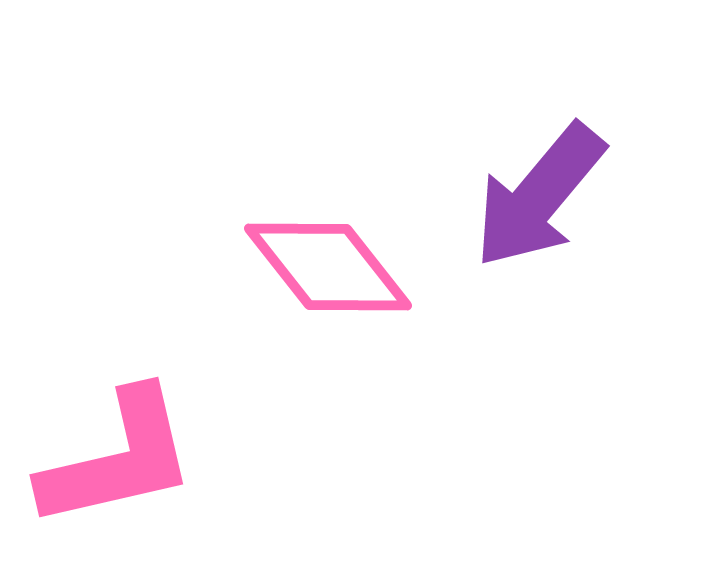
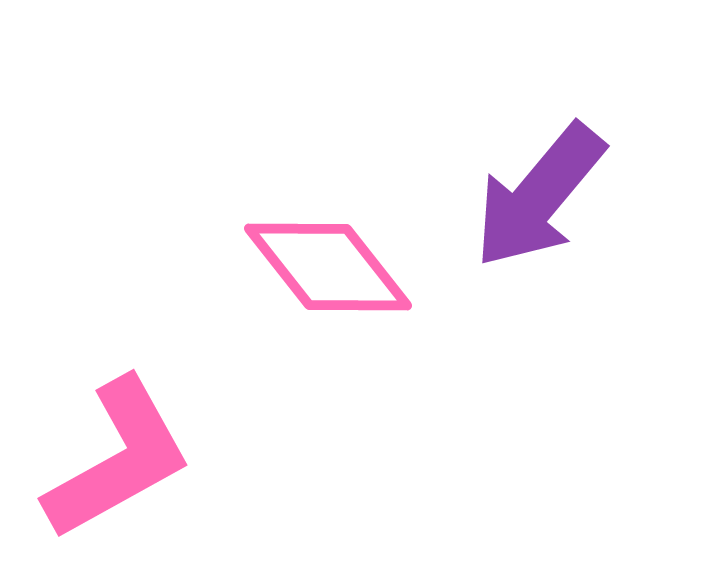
pink L-shape: rotated 16 degrees counterclockwise
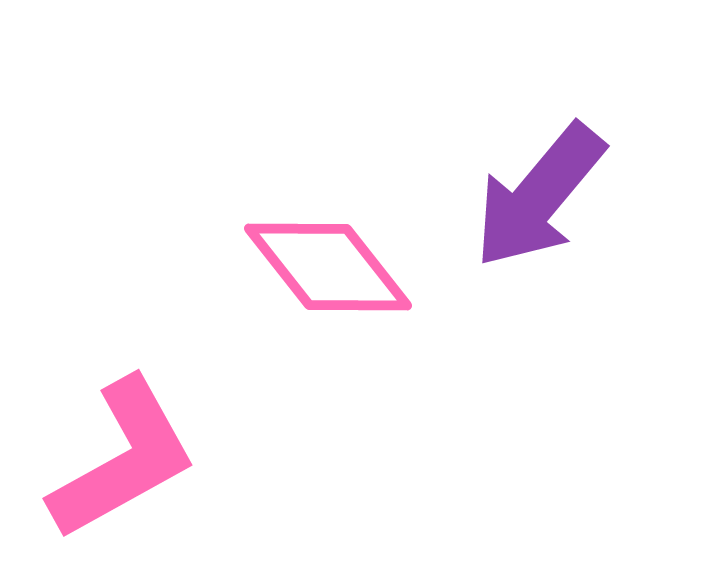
pink L-shape: moved 5 px right
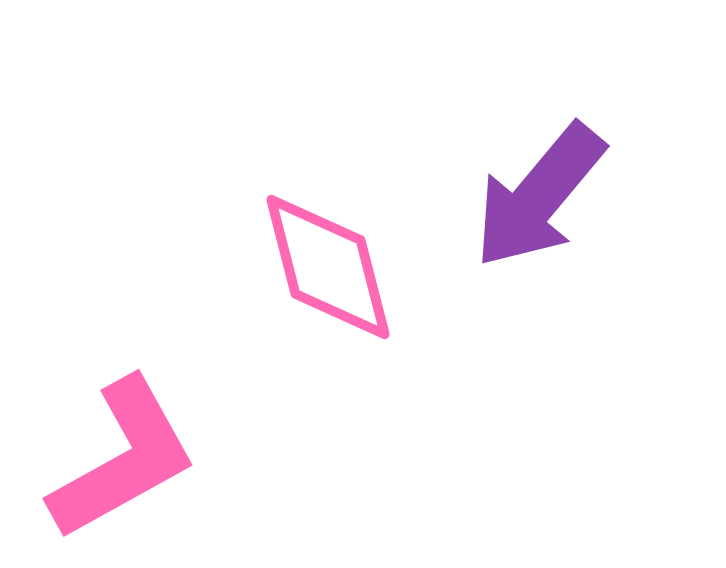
pink diamond: rotated 24 degrees clockwise
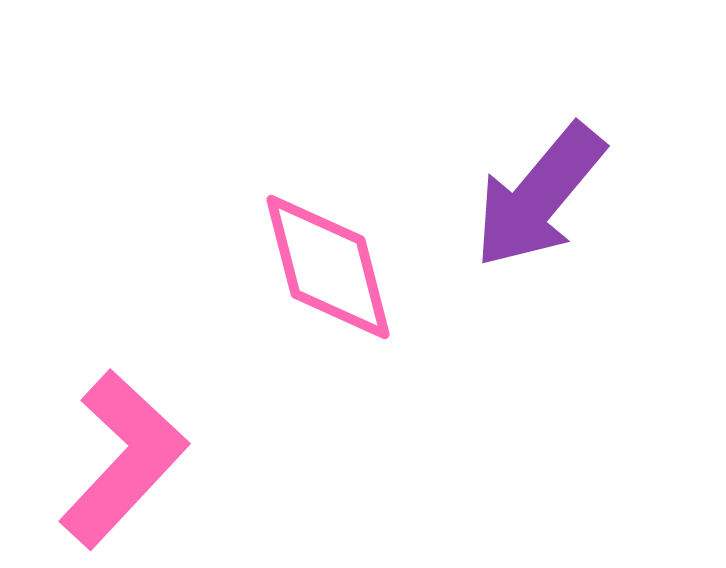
pink L-shape: rotated 18 degrees counterclockwise
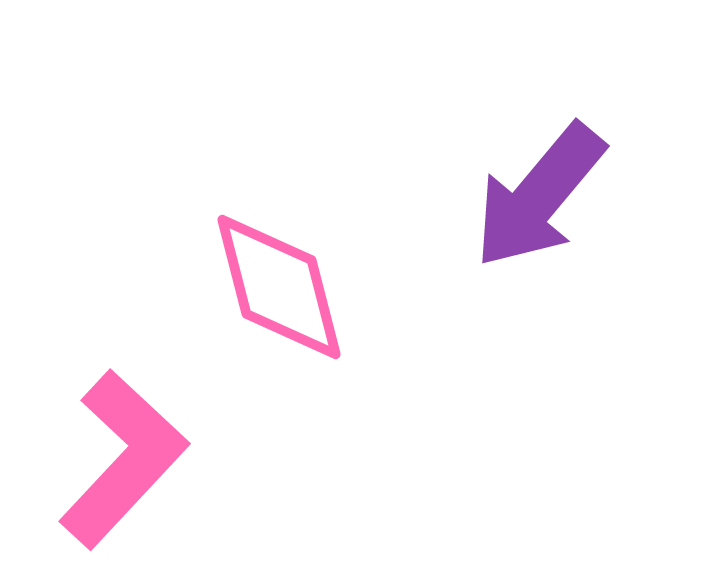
pink diamond: moved 49 px left, 20 px down
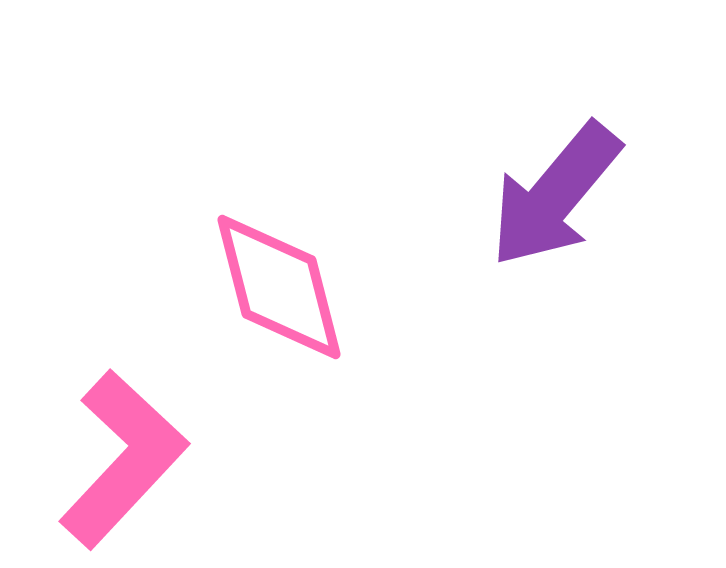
purple arrow: moved 16 px right, 1 px up
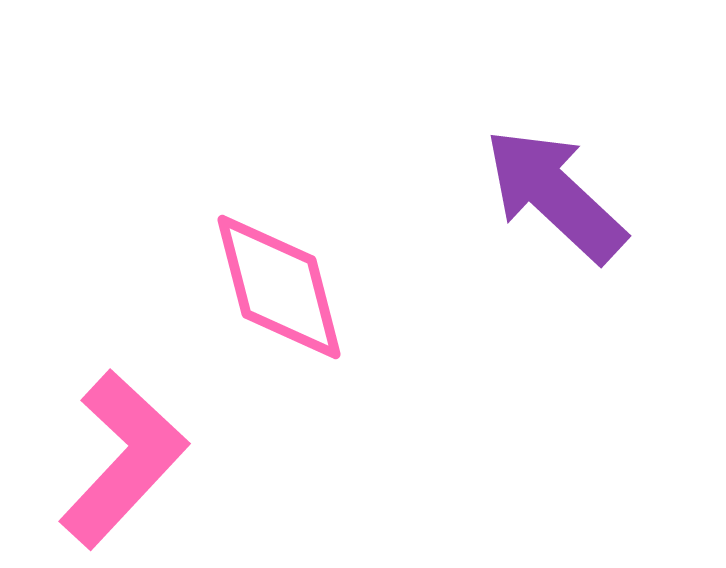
purple arrow: rotated 93 degrees clockwise
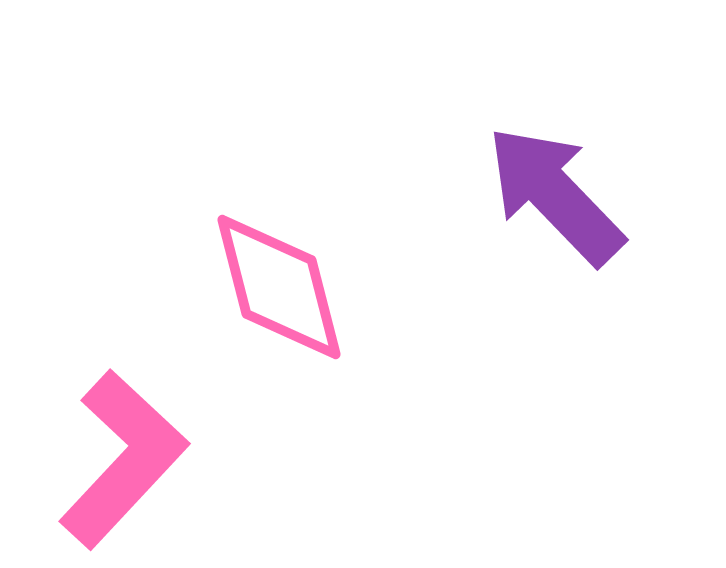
purple arrow: rotated 3 degrees clockwise
